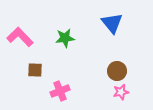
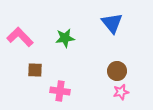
pink cross: rotated 30 degrees clockwise
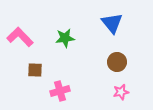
brown circle: moved 9 px up
pink cross: rotated 24 degrees counterclockwise
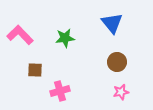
pink L-shape: moved 2 px up
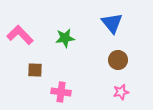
brown circle: moved 1 px right, 2 px up
pink cross: moved 1 px right, 1 px down; rotated 24 degrees clockwise
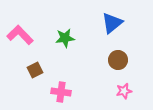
blue triangle: rotated 30 degrees clockwise
brown square: rotated 28 degrees counterclockwise
pink star: moved 3 px right, 1 px up
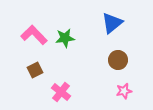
pink L-shape: moved 14 px right
pink cross: rotated 30 degrees clockwise
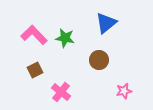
blue triangle: moved 6 px left
green star: rotated 18 degrees clockwise
brown circle: moved 19 px left
